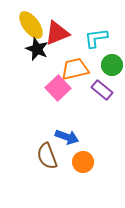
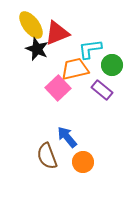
cyan L-shape: moved 6 px left, 11 px down
blue arrow: rotated 150 degrees counterclockwise
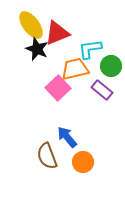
green circle: moved 1 px left, 1 px down
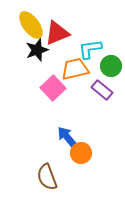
black star: moved 1 px down; rotated 30 degrees clockwise
pink square: moved 5 px left
brown semicircle: moved 21 px down
orange circle: moved 2 px left, 9 px up
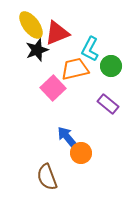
cyan L-shape: rotated 55 degrees counterclockwise
purple rectangle: moved 6 px right, 14 px down
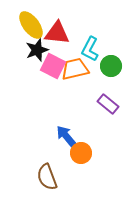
red triangle: rotated 28 degrees clockwise
pink square: moved 22 px up; rotated 20 degrees counterclockwise
blue arrow: moved 1 px left, 1 px up
